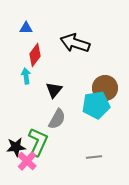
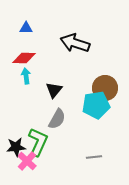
red diamond: moved 11 px left, 3 px down; rotated 55 degrees clockwise
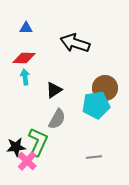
cyan arrow: moved 1 px left, 1 px down
black triangle: rotated 18 degrees clockwise
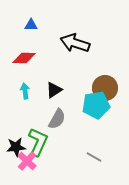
blue triangle: moved 5 px right, 3 px up
cyan arrow: moved 14 px down
gray line: rotated 35 degrees clockwise
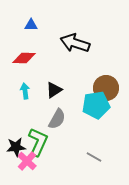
brown circle: moved 1 px right
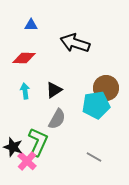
black star: moved 3 px left; rotated 24 degrees clockwise
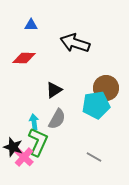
cyan arrow: moved 9 px right, 31 px down
pink cross: moved 3 px left, 4 px up
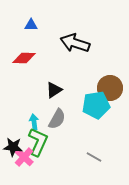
brown circle: moved 4 px right
black star: rotated 12 degrees counterclockwise
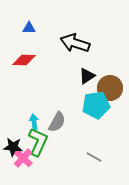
blue triangle: moved 2 px left, 3 px down
red diamond: moved 2 px down
black triangle: moved 33 px right, 14 px up
gray semicircle: moved 3 px down
pink cross: moved 1 px left, 1 px down
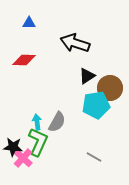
blue triangle: moved 5 px up
cyan arrow: moved 3 px right
